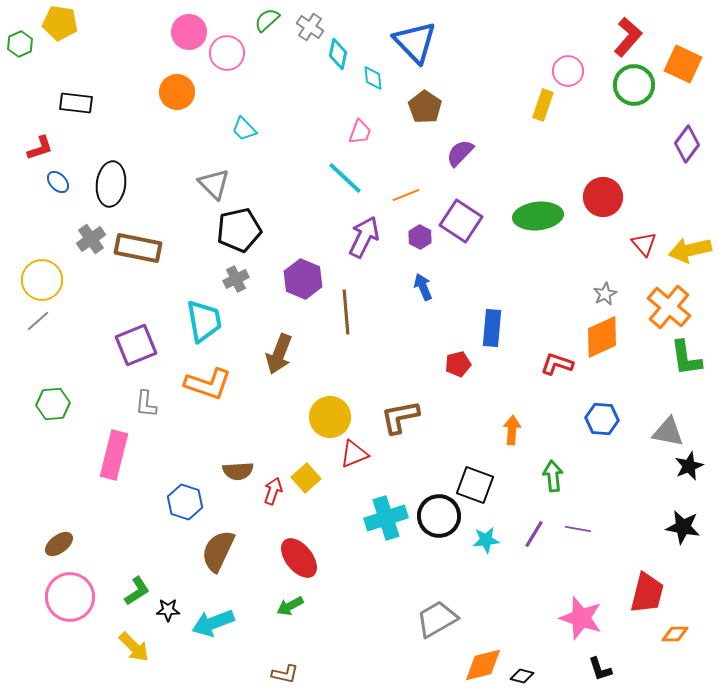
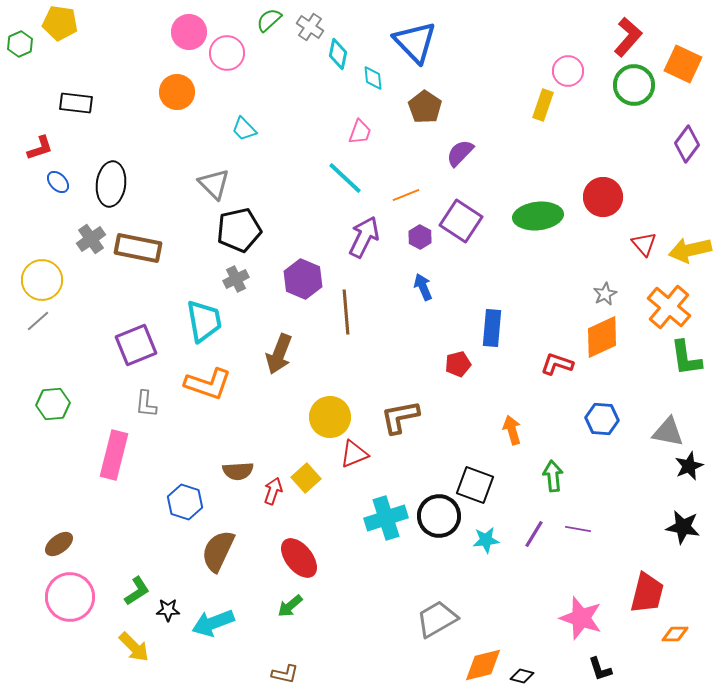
green semicircle at (267, 20): moved 2 px right
orange arrow at (512, 430): rotated 20 degrees counterclockwise
green arrow at (290, 606): rotated 12 degrees counterclockwise
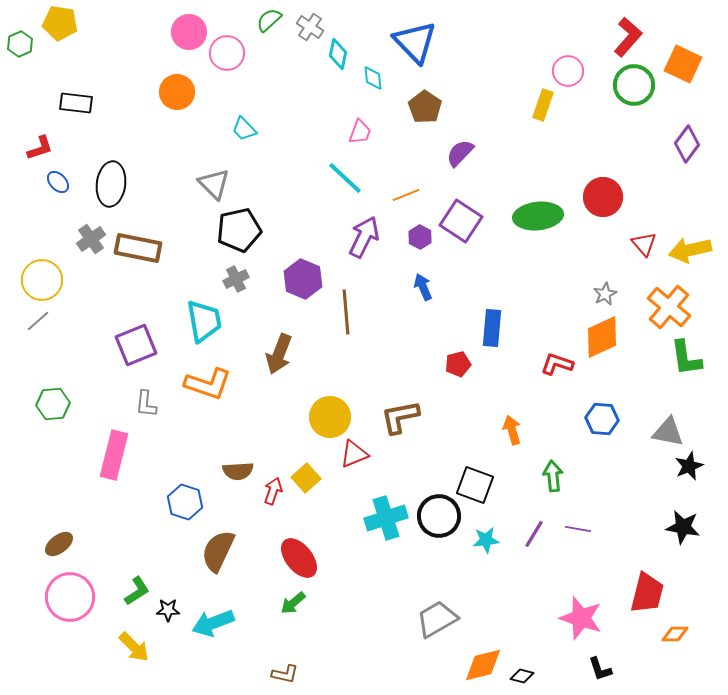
green arrow at (290, 606): moved 3 px right, 3 px up
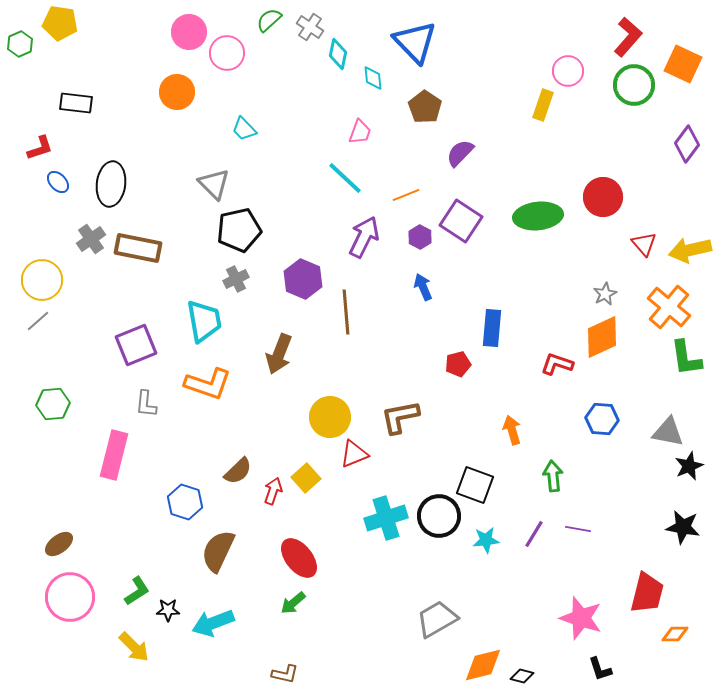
brown semicircle at (238, 471): rotated 40 degrees counterclockwise
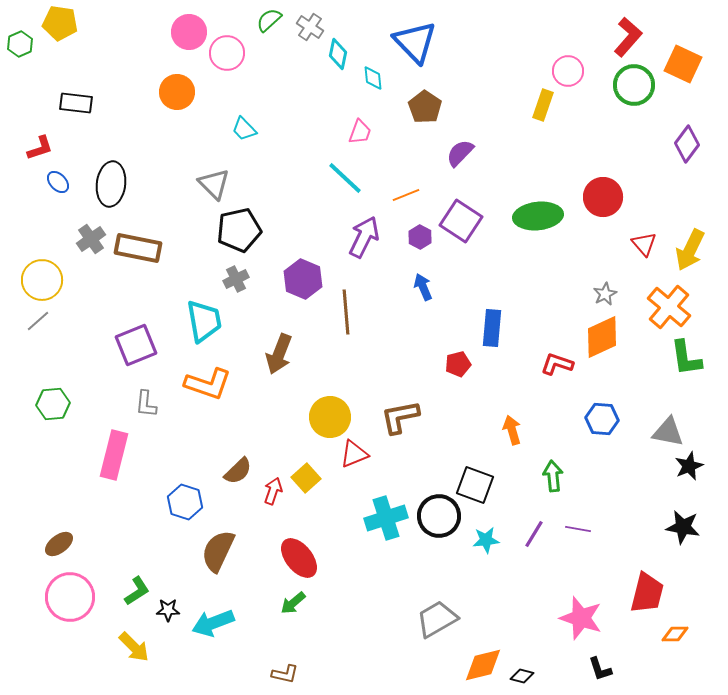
yellow arrow at (690, 250): rotated 51 degrees counterclockwise
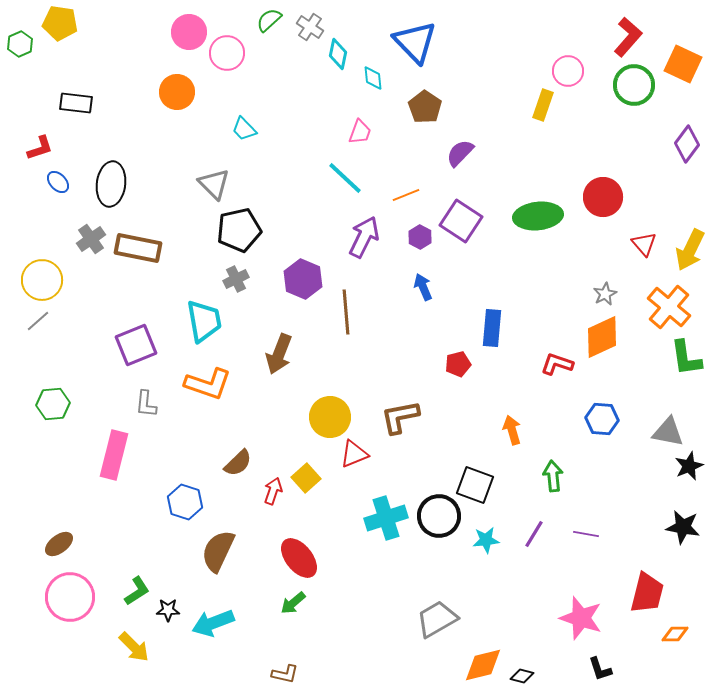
brown semicircle at (238, 471): moved 8 px up
purple line at (578, 529): moved 8 px right, 5 px down
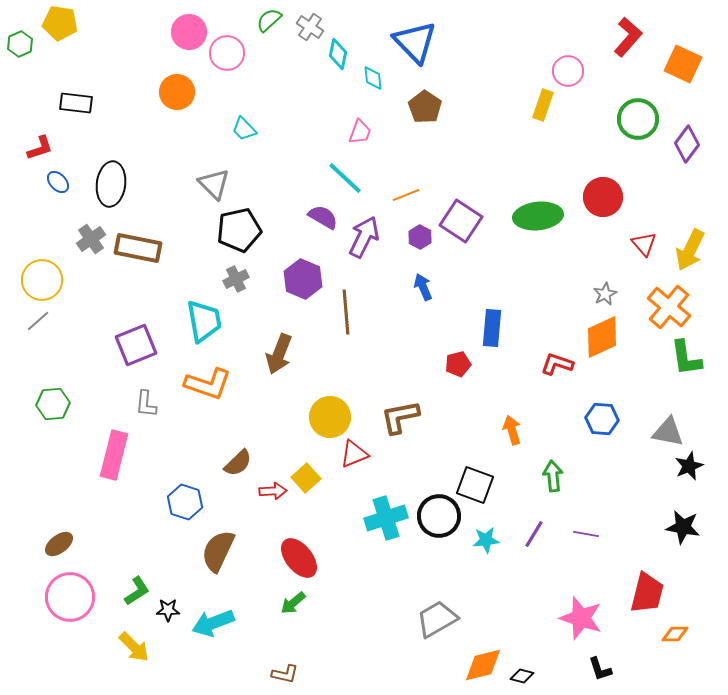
green circle at (634, 85): moved 4 px right, 34 px down
purple semicircle at (460, 153): moved 137 px left, 64 px down; rotated 76 degrees clockwise
red arrow at (273, 491): rotated 68 degrees clockwise
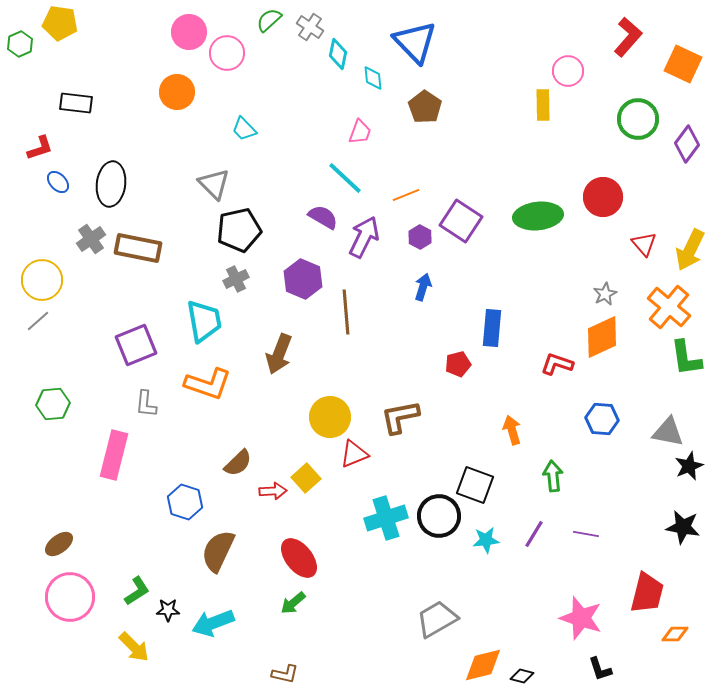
yellow rectangle at (543, 105): rotated 20 degrees counterclockwise
blue arrow at (423, 287): rotated 40 degrees clockwise
